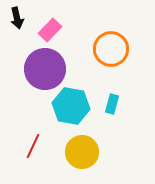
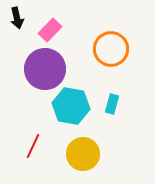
yellow circle: moved 1 px right, 2 px down
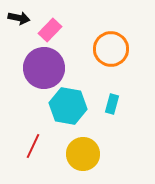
black arrow: moved 2 px right; rotated 65 degrees counterclockwise
purple circle: moved 1 px left, 1 px up
cyan hexagon: moved 3 px left
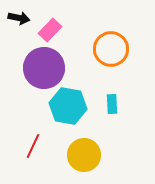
cyan rectangle: rotated 18 degrees counterclockwise
yellow circle: moved 1 px right, 1 px down
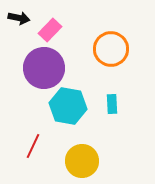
yellow circle: moved 2 px left, 6 px down
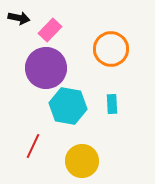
purple circle: moved 2 px right
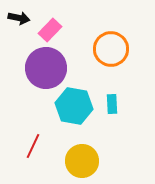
cyan hexagon: moved 6 px right
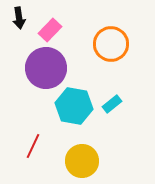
black arrow: rotated 70 degrees clockwise
orange circle: moved 5 px up
cyan rectangle: rotated 54 degrees clockwise
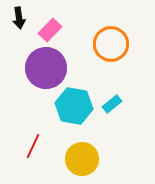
yellow circle: moved 2 px up
